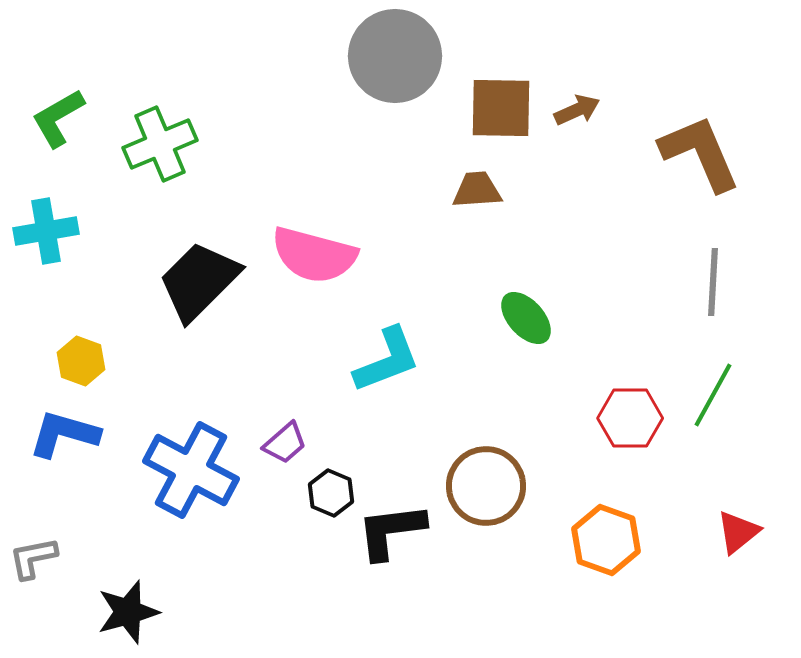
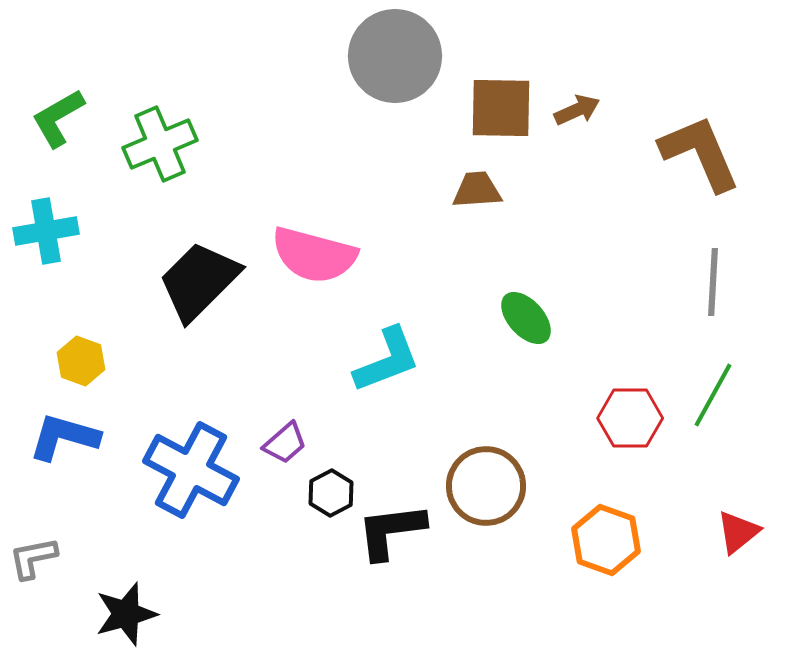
blue L-shape: moved 3 px down
black hexagon: rotated 9 degrees clockwise
black star: moved 2 px left, 2 px down
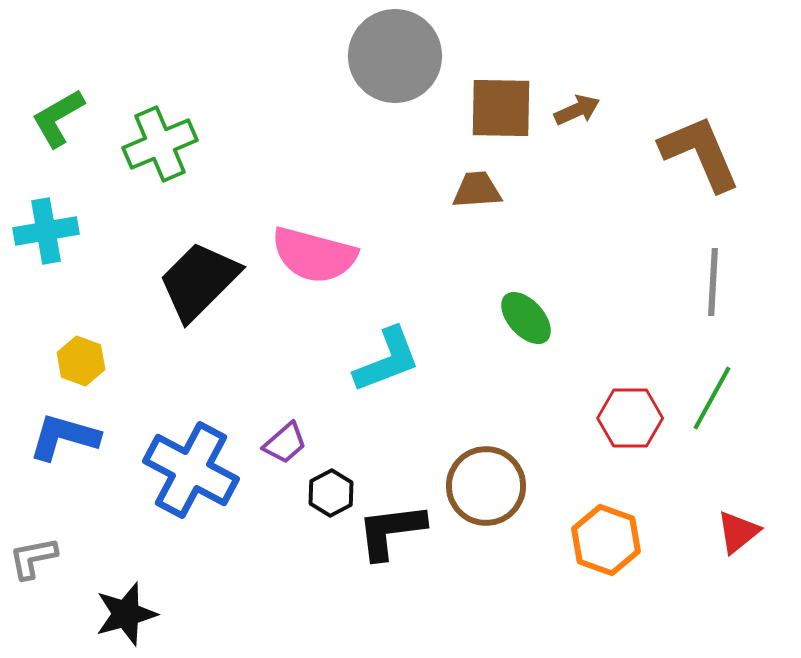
green line: moved 1 px left, 3 px down
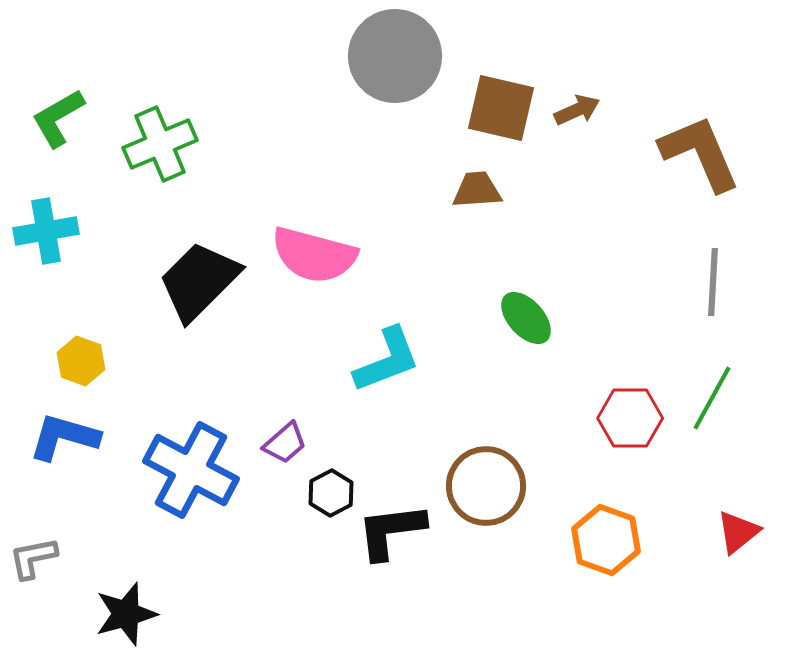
brown square: rotated 12 degrees clockwise
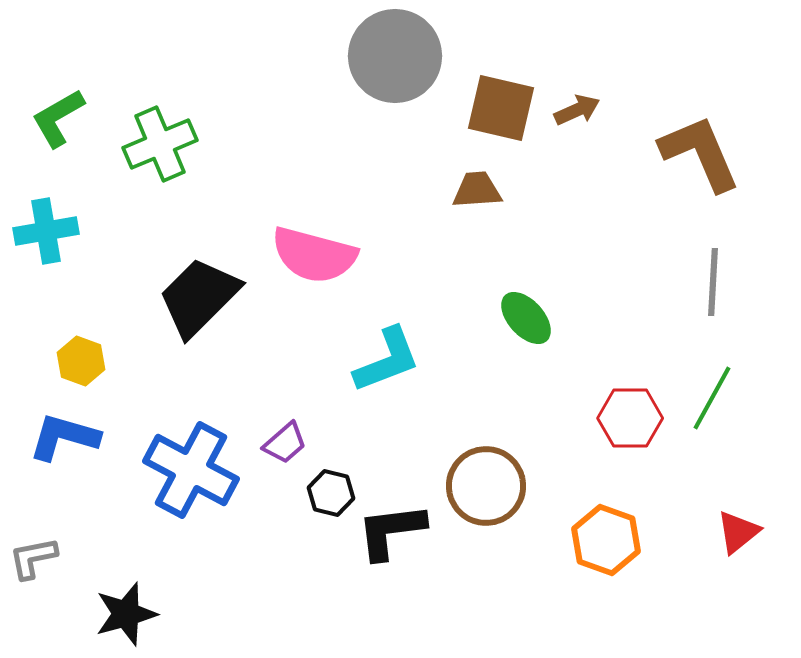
black trapezoid: moved 16 px down
black hexagon: rotated 18 degrees counterclockwise
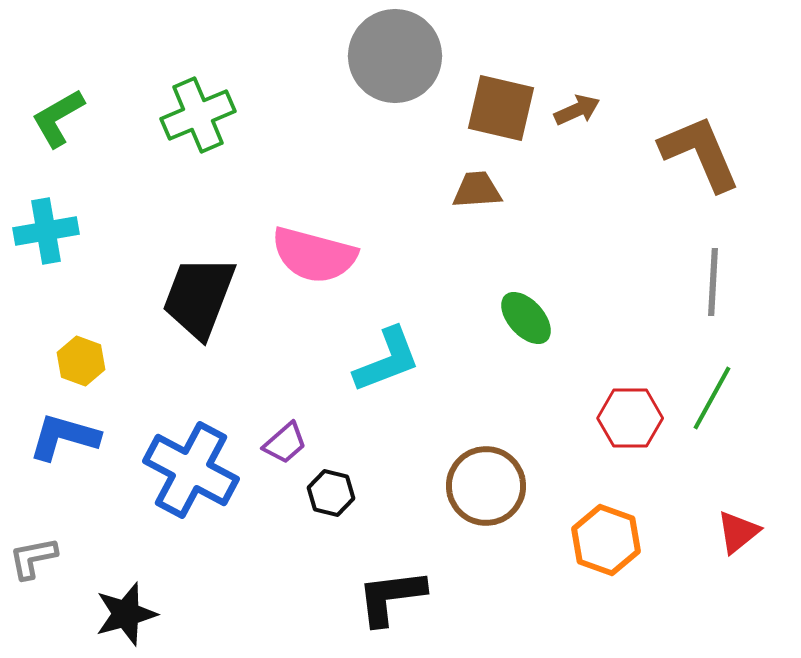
green cross: moved 38 px right, 29 px up
black trapezoid: rotated 24 degrees counterclockwise
black L-shape: moved 66 px down
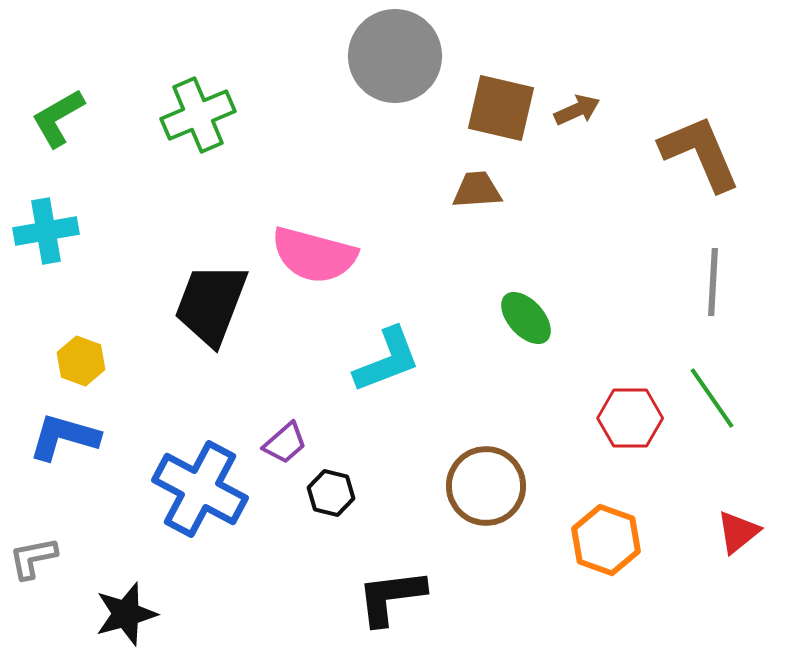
black trapezoid: moved 12 px right, 7 px down
green line: rotated 64 degrees counterclockwise
blue cross: moved 9 px right, 19 px down
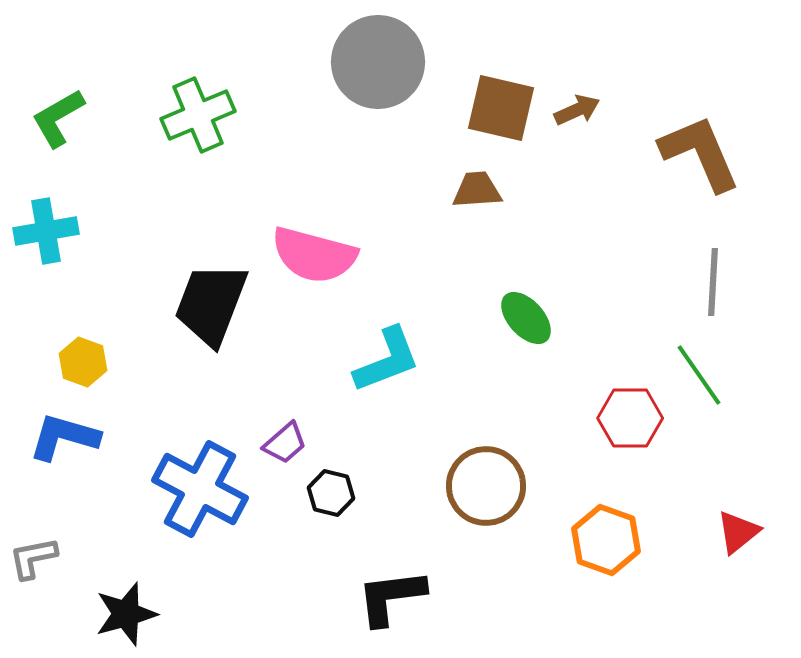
gray circle: moved 17 px left, 6 px down
yellow hexagon: moved 2 px right, 1 px down
green line: moved 13 px left, 23 px up
